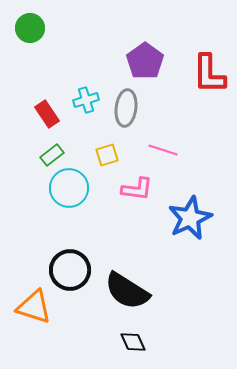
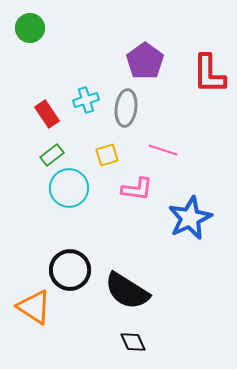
orange triangle: rotated 15 degrees clockwise
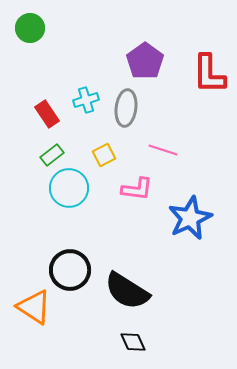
yellow square: moved 3 px left; rotated 10 degrees counterclockwise
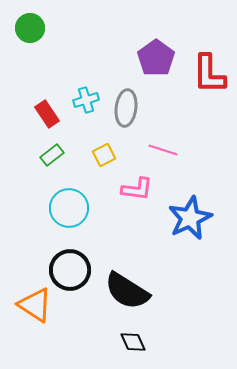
purple pentagon: moved 11 px right, 3 px up
cyan circle: moved 20 px down
orange triangle: moved 1 px right, 2 px up
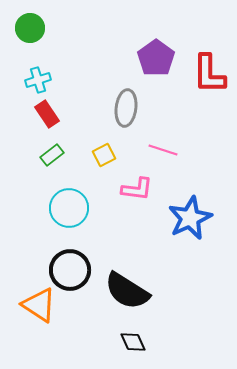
cyan cross: moved 48 px left, 20 px up
orange triangle: moved 4 px right
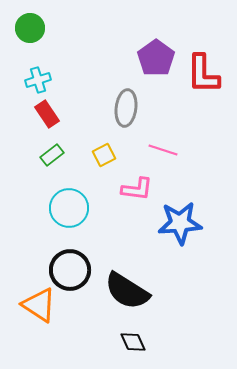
red L-shape: moved 6 px left
blue star: moved 10 px left, 5 px down; rotated 21 degrees clockwise
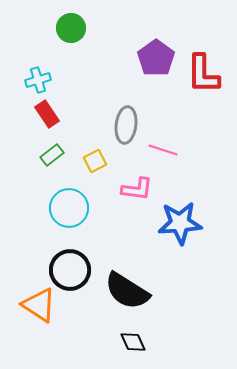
green circle: moved 41 px right
gray ellipse: moved 17 px down
yellow square: moved 9 px left, 6 px down
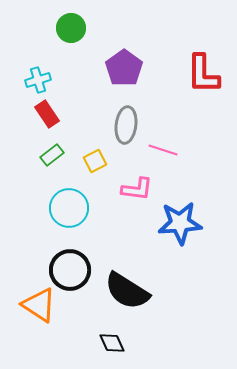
purple pentagon: moved 32 px left, 10 px down
black diamond: moved 21 px left, 1 px down
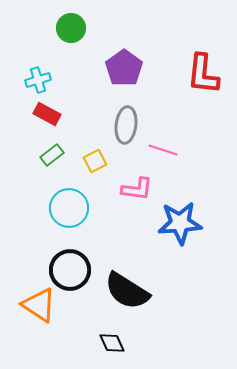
red L-shape: rotated 6 degrees clockwise
red rectangle: rotated 28 degrees counterclockwise
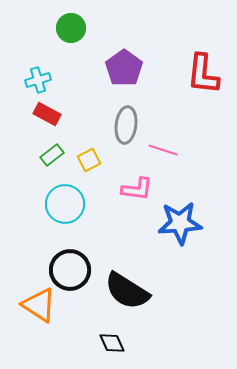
yellow square: moved 6 px left, 1 px up
cyan circle: moved 4 px left, 4 px up
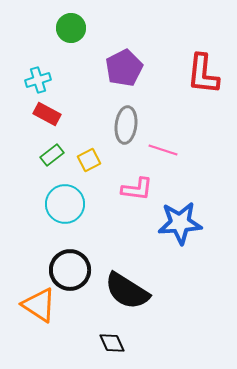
purple pentagon: rotated 9 degrees clockwise
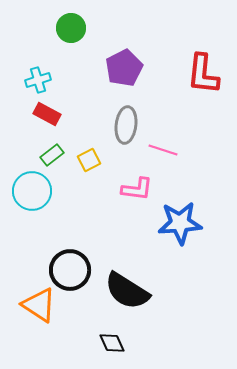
cyan circle: moved 33 px left, 13 px up
